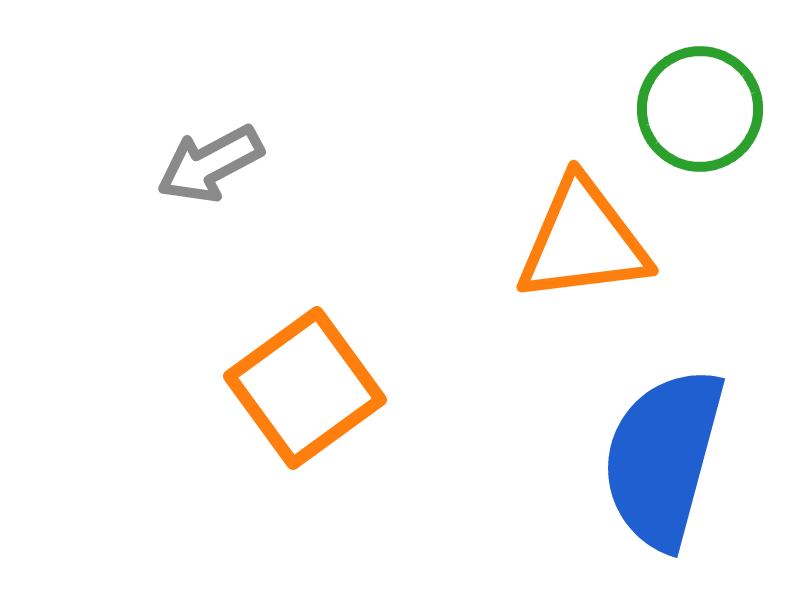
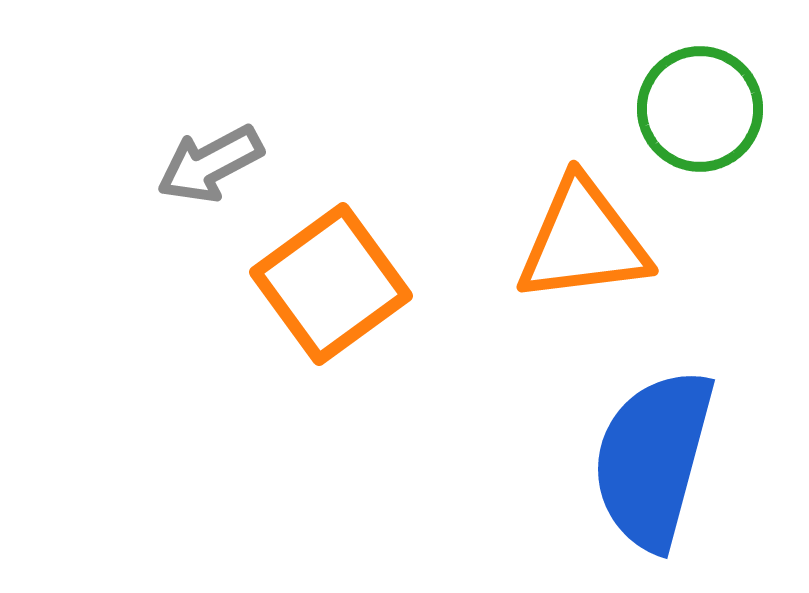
orange square: moved 26 px right, 104 px up
blue semicircle: moved 10 px left, 1 px down
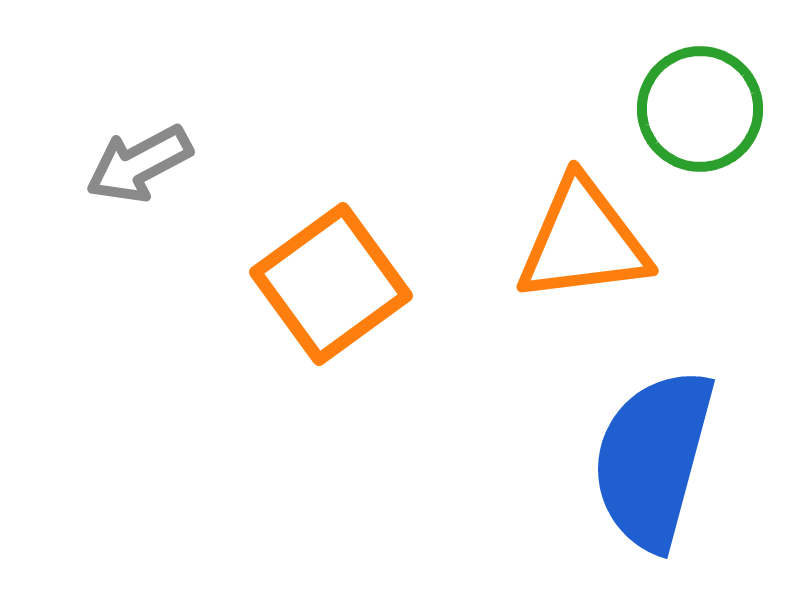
gray arrow: moved 71 px left
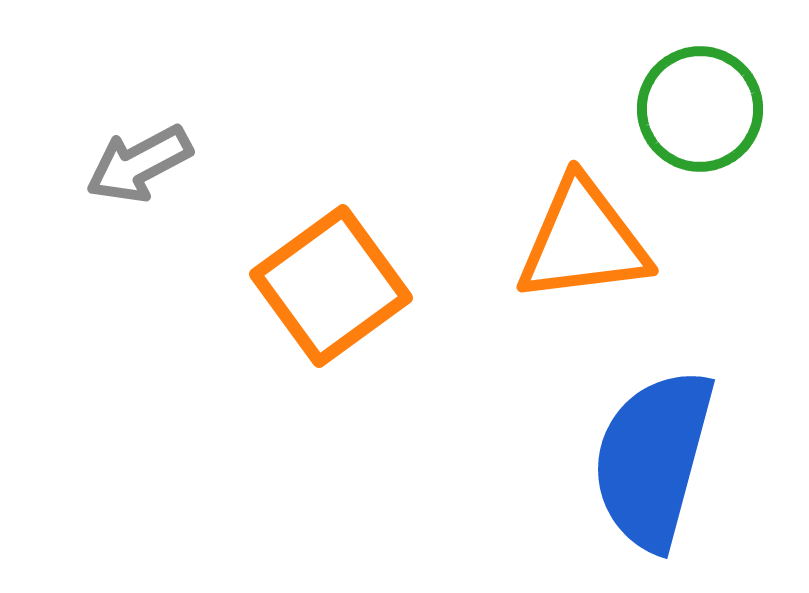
orange square: moved 2 px down
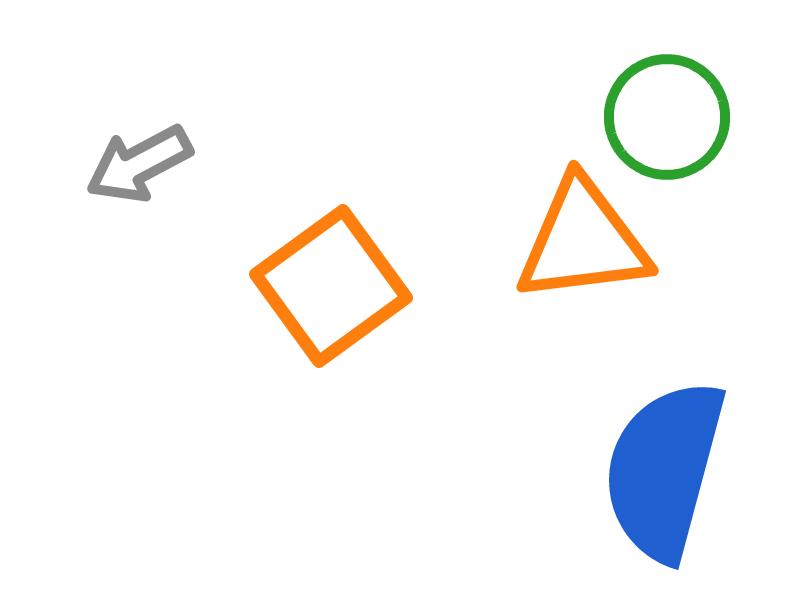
green circle: moved 33 px left, 8 px down
blue semicircle: moved 11 px right, 11 px down
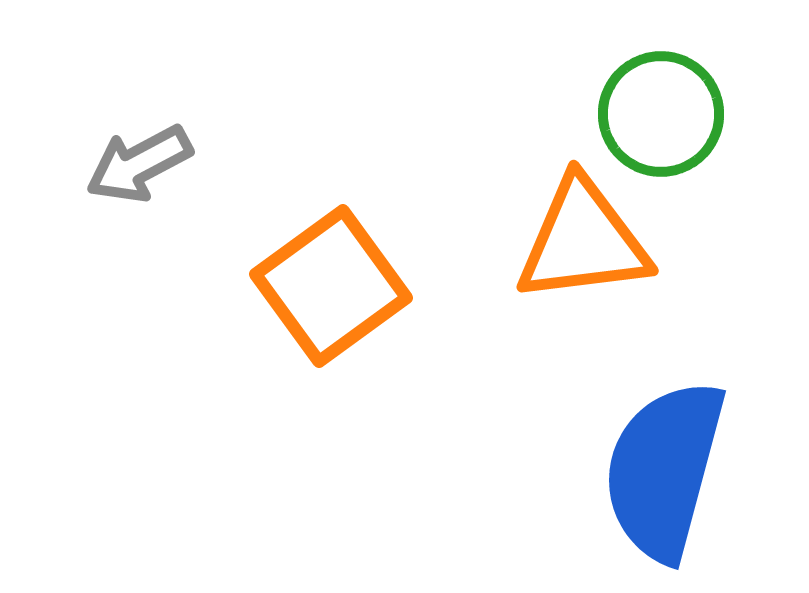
green circle: moved 6 px left, 3 px up
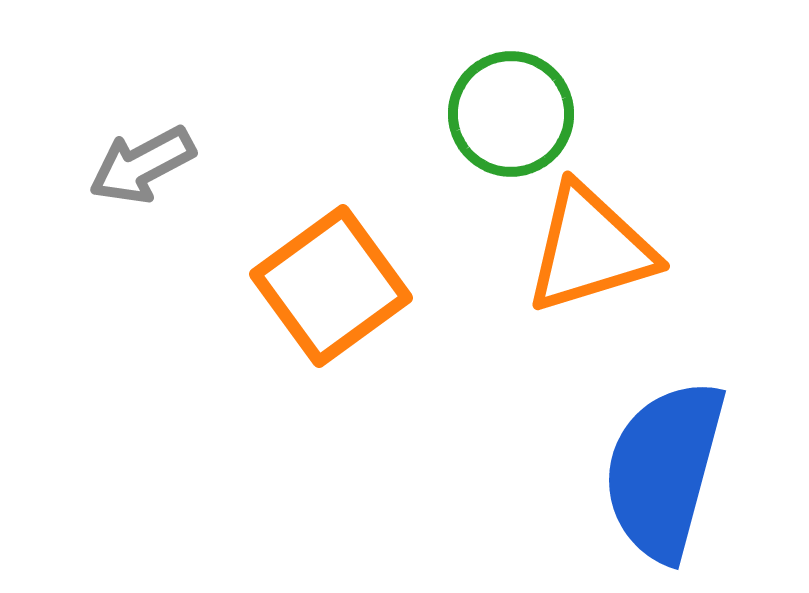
green circle: moved 150 px left
gray arrow: moved 3 px right, 1 px down
orange triangle: moved 7 px right, 8 px down; rotated 10 degrees counterclockwise
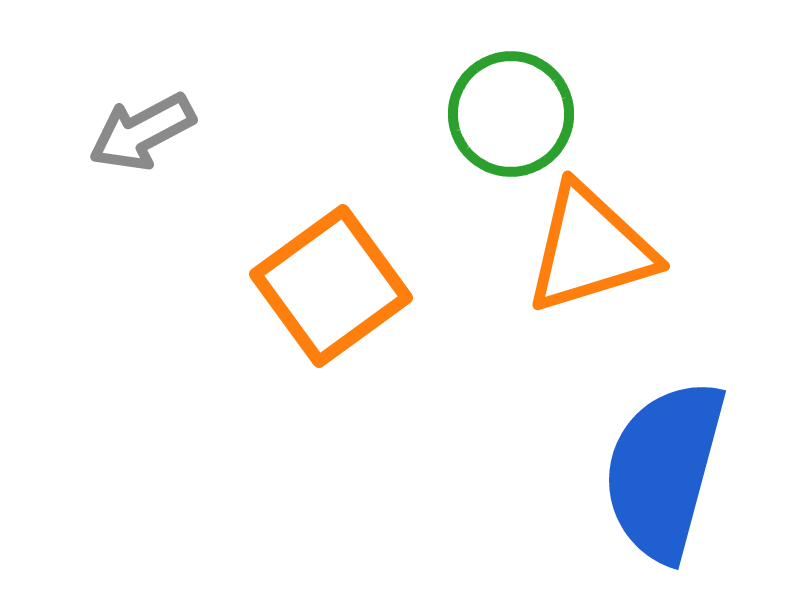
gray arrow: moved 33 px up
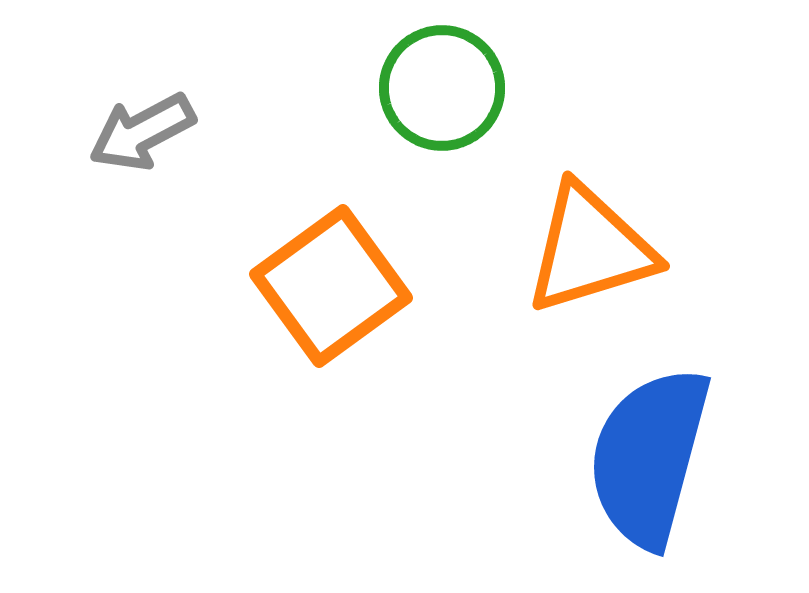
green circle: moved 69 px left, 26 px up
blue semicircle: moved 15 px left, 13 px up
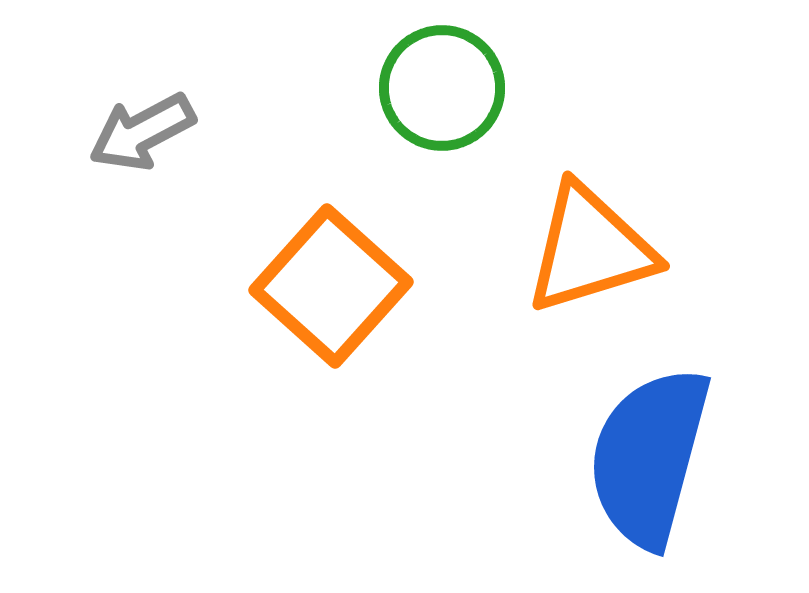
orange square: rotated 12 degrees counterclockwise
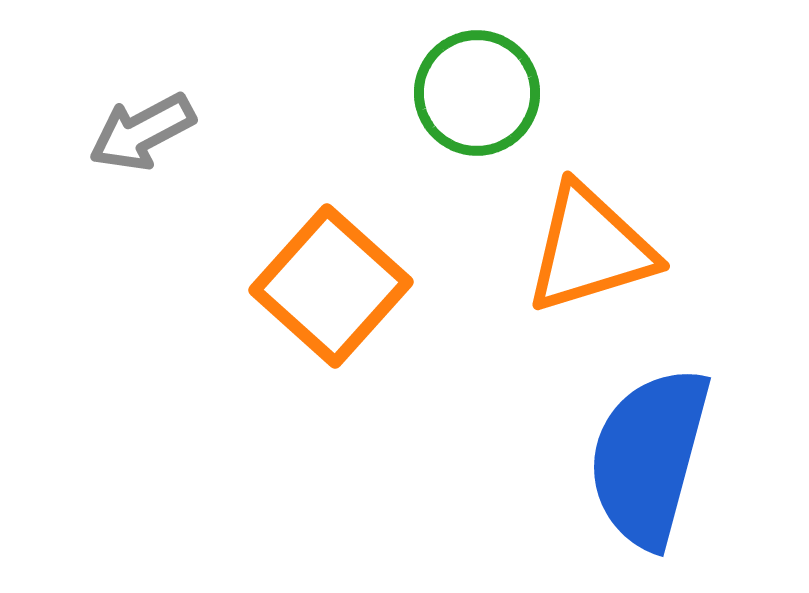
green circle: moved 35 px right, 5 px down
